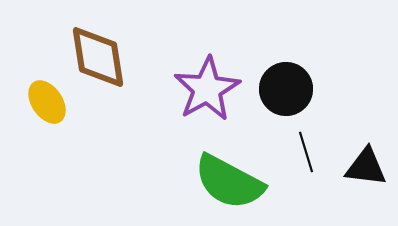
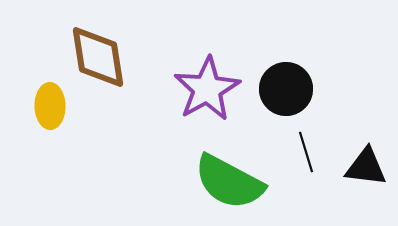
yellow ellipse: moved 3 px right, 4 px down; rotated 33 degrees clockwise
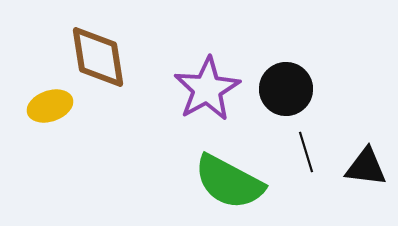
yellow ellipse: rotated 72 degrees clockwise
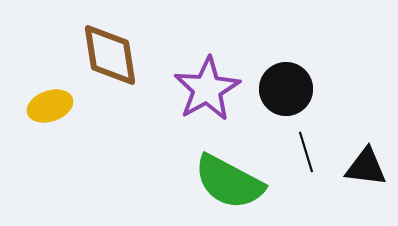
brown diamond: moved 12 px right, 2 px up
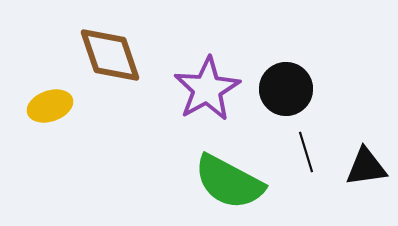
brown diamond: rotated 10 degrees counterclockwise
black triangle: rotated 15 degrees counterclockwise
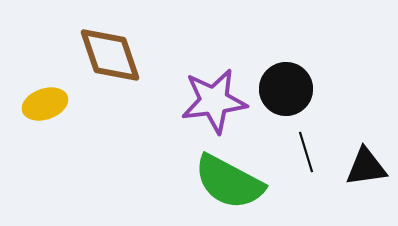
purple star: moved 7 px right, 12 px down; rotated 22 degrees clockwise
yellow ellipse: moved 5 px left, 2 px up
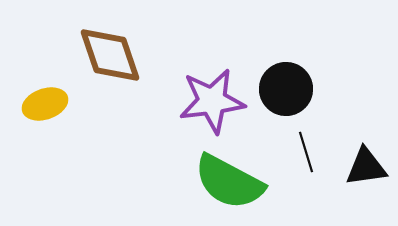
purple star: moved 2 px left
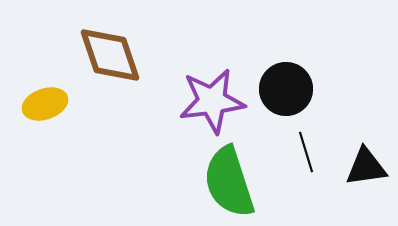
green semicircle: rotated 44 degrees clockwise
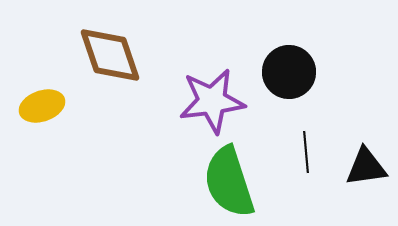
black circle: moved 3 px right, 17 px up
yellow ellipse: moved 3 px left, 2 px down
black line: rotated 12 degrees clockwise
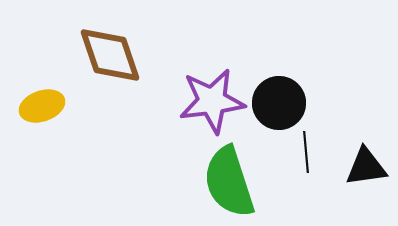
black circle: moved 10 px left, 31 px down
